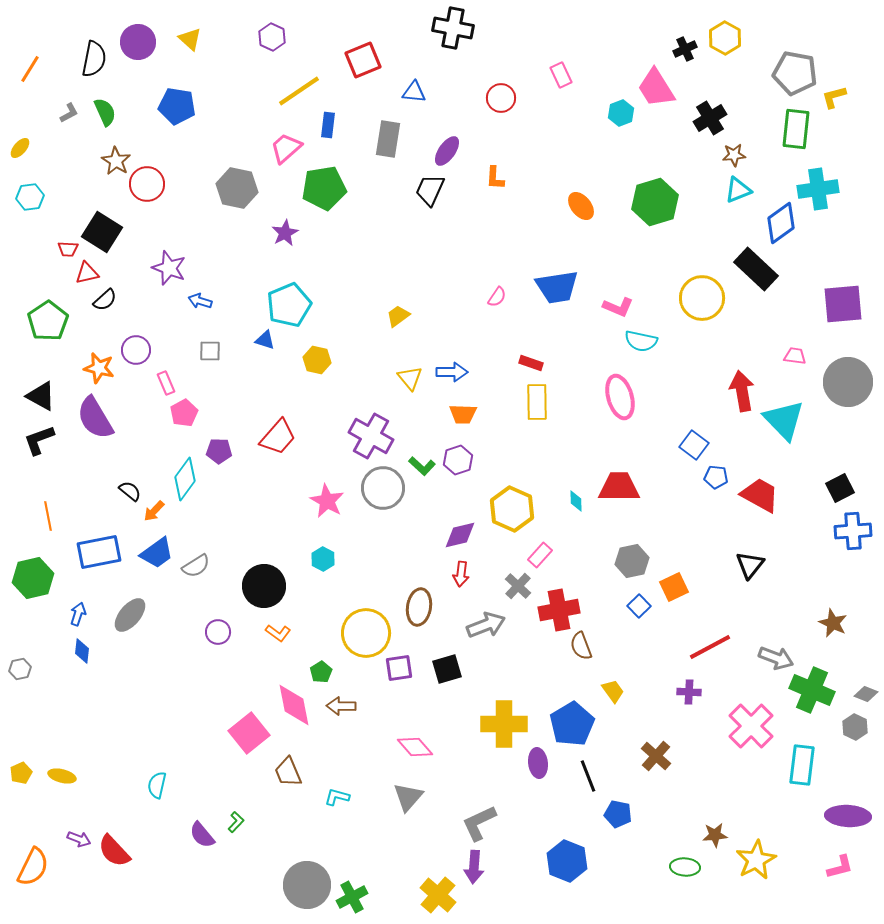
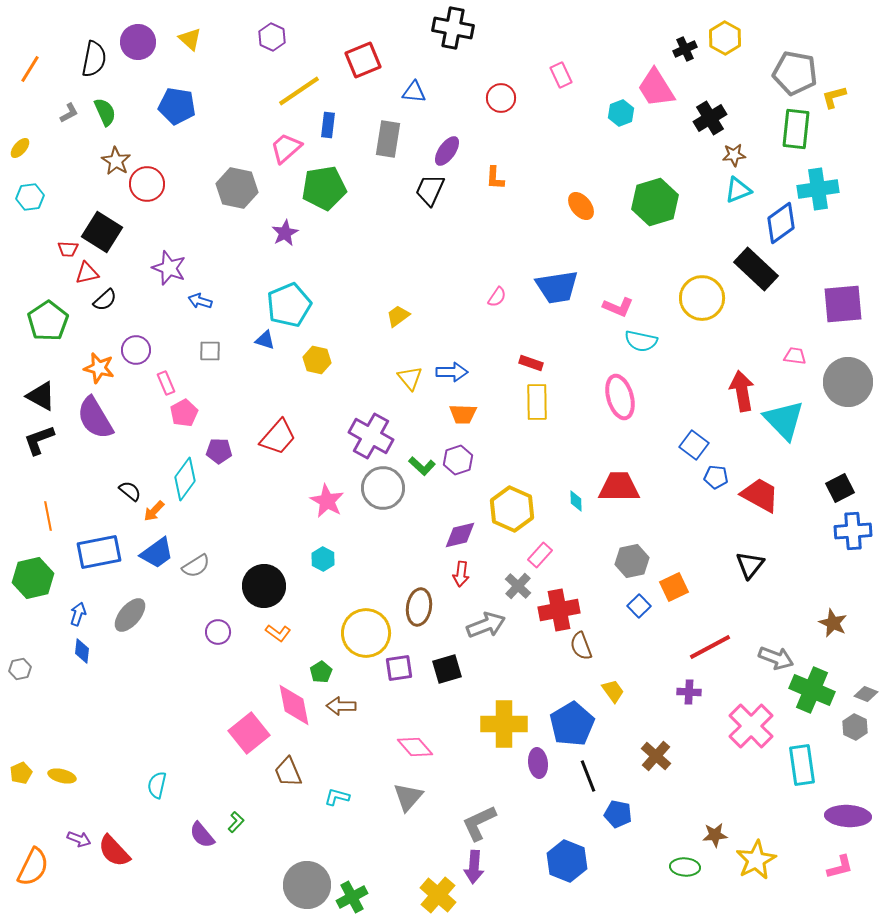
cyan rectangle at (802, 765): rotated 15 degrees counterclockwise
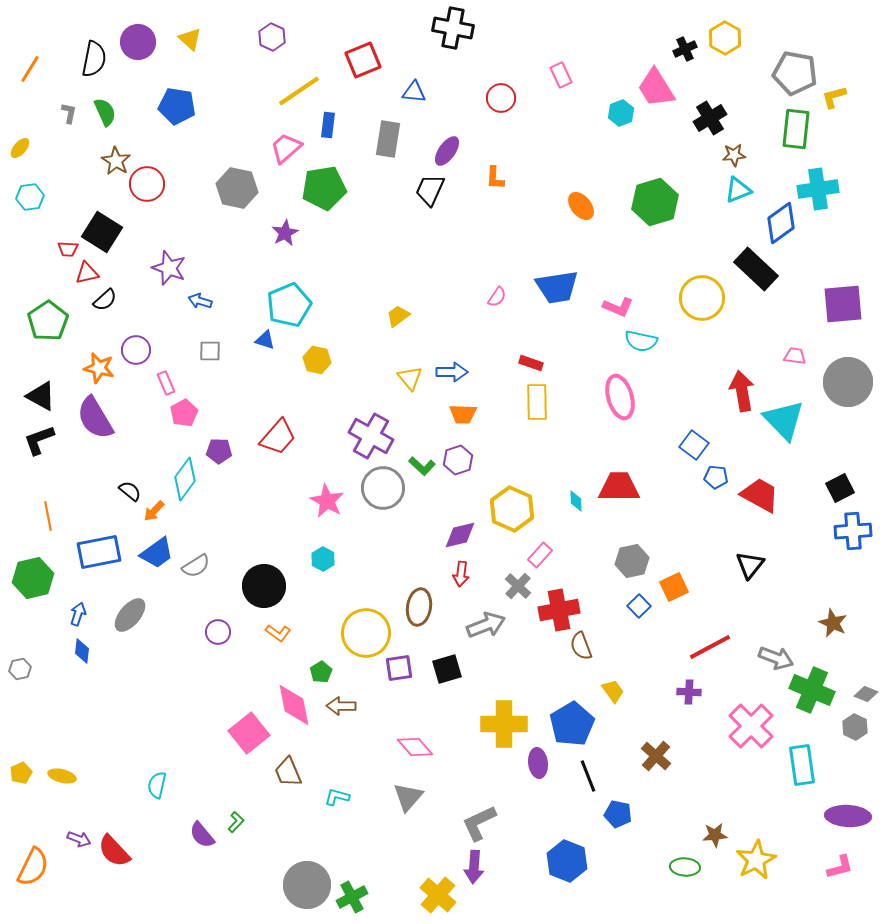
gray L-shape at (69, 113): rotated 50 degrees counterclockwise
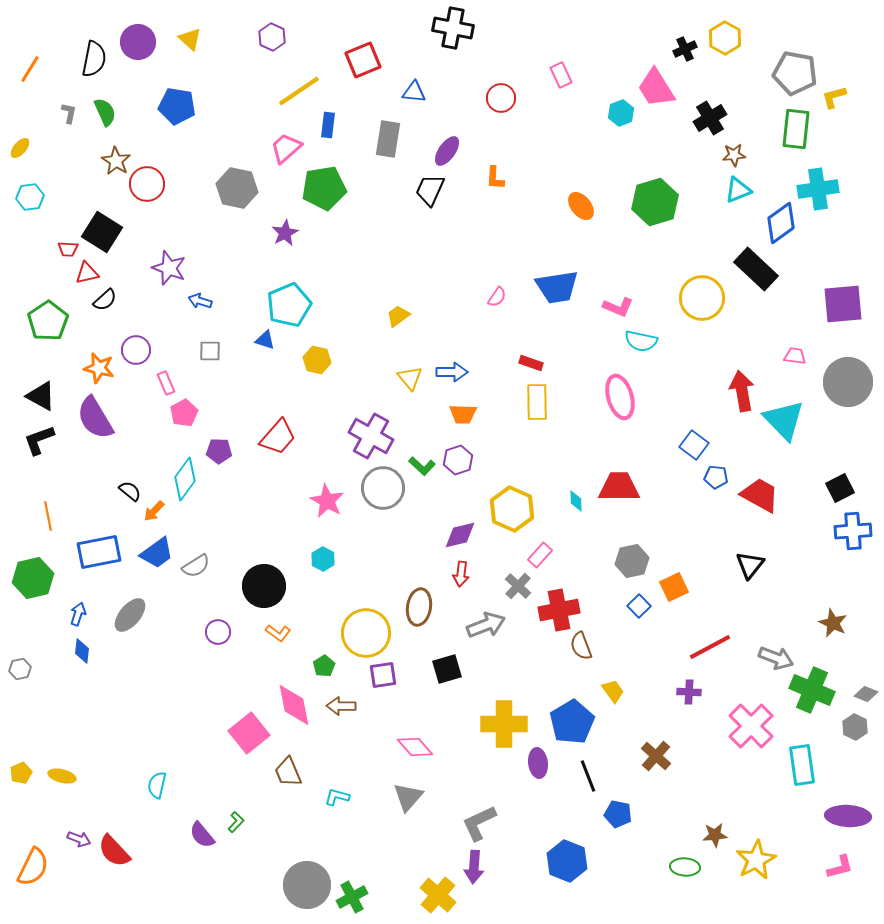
purple square at (399, 668): moved 16 px left, 7 px down
green pentagon at (321, 672): moved 3 px right, 6 px up
blue pentagon at (572, 724): moved 2 px up
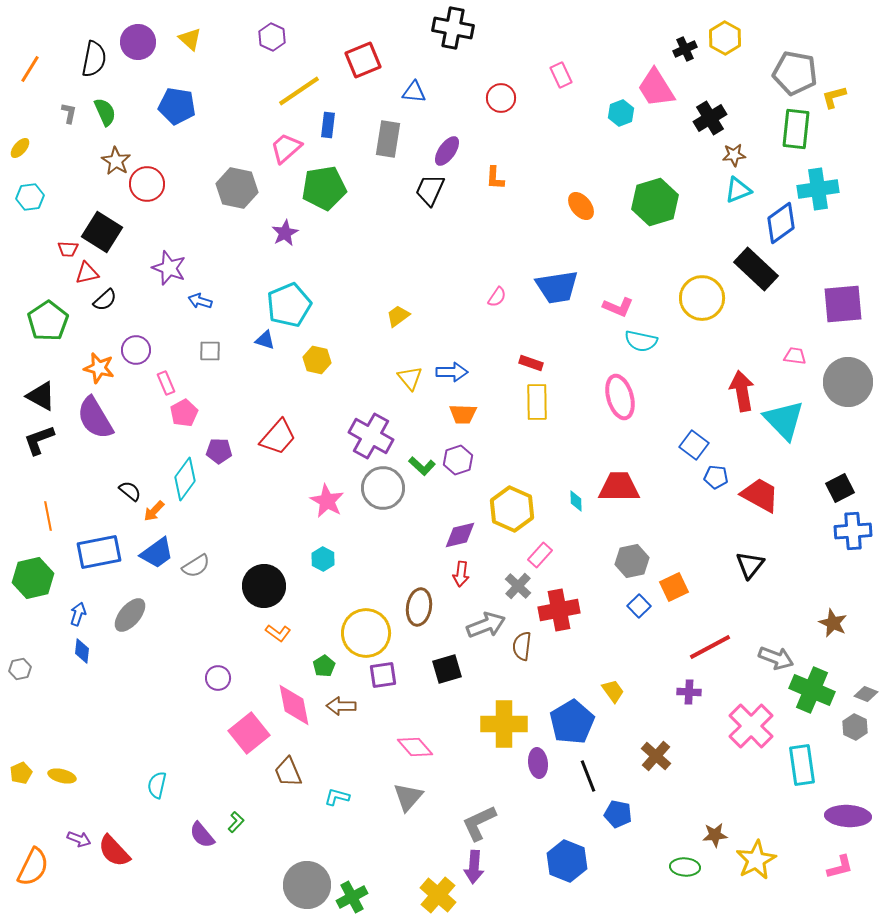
purple circle at (218, 632): moved 46 px down
brown semicircle at (581, 646): moved 59 px left; rotated 28 degrees clockwise
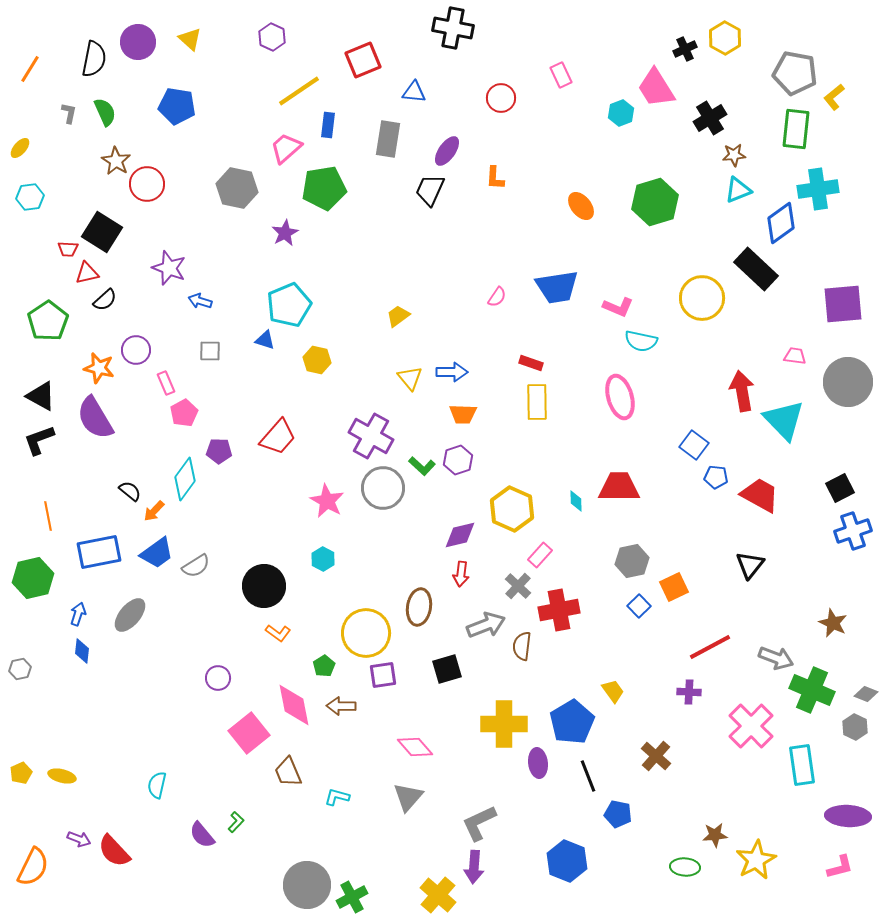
yellow L-shape at (834, 97): rotated 24 degrees counterclockwise
blue cross at (853, 531): rotated 15 degrees counterclockwise
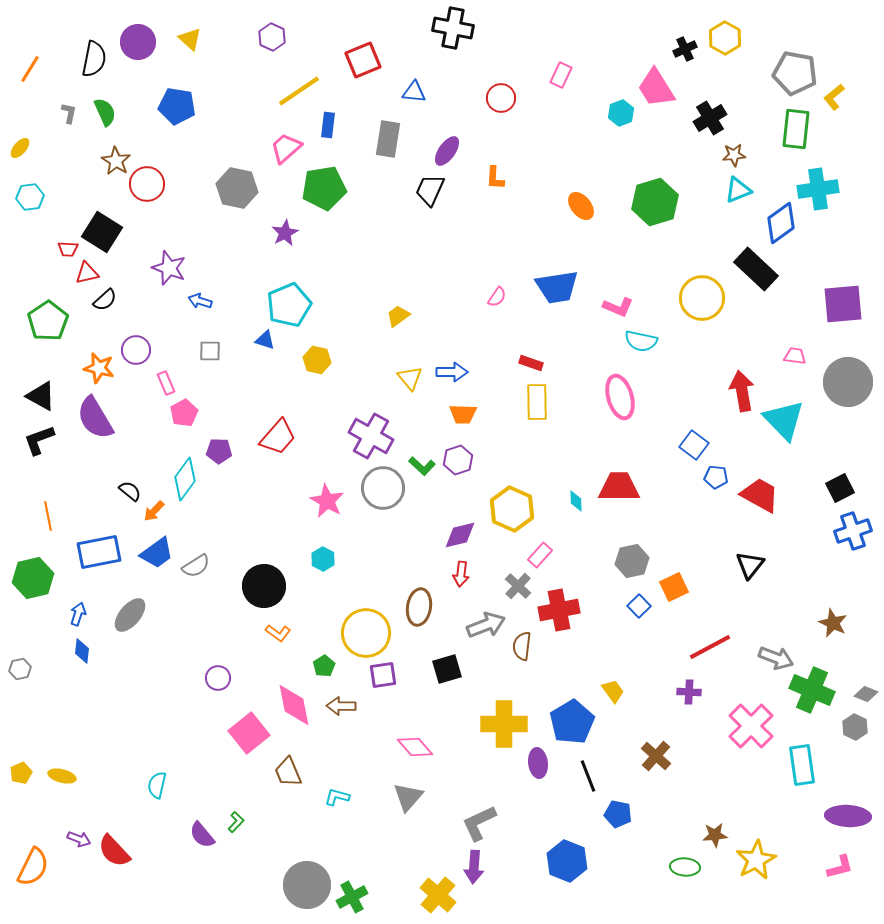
pink rectangle at (561, 75): rotated 50 degrees clockwise
